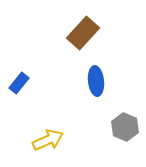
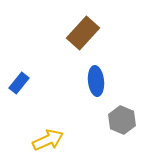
gray hexagon: moved 3 px left, 7 px up
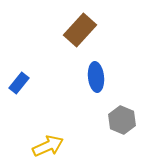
brown rectangle: moved 3 px left, 3 px up
blue ellipse: moved 4 px up
yellow arrow: moved 6 px down
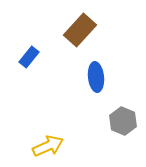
blue rectangle: moved 10 px right, 26 px up
gray hexagon: moved 1 px right, 1 px down
